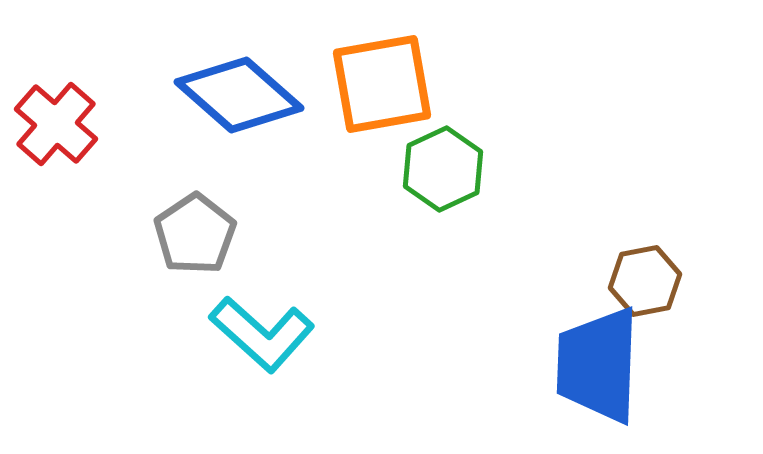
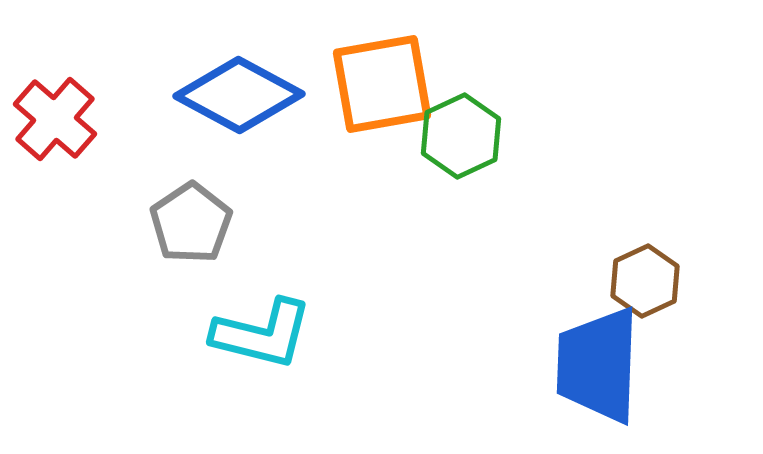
blue diamond: rotated 13 degrees counterclockwise
red cross: moved 1 px left, 5 px up
green hexagon: moved 18 px right, 33 px up
gray pentagon: moved 4 px left, 11 px up
brown hexagon: rotated 14 degrees counterclockwise
cyan L-shape: rotated 28 degrees counterclockwise
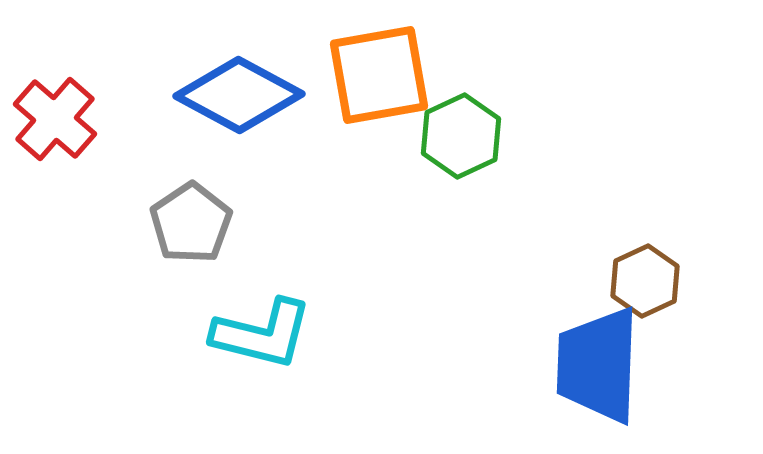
orange square: moved 3 px left, 9 px up
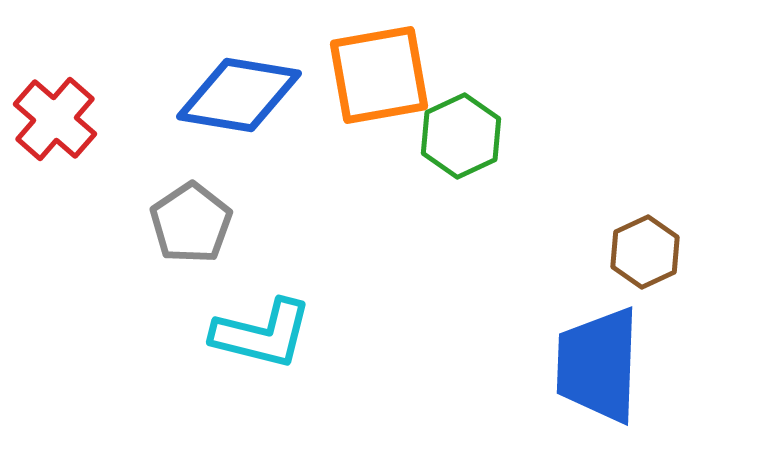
blue diamond: rotated 19 degrees counterclockwise
brown hexagon: moved 29 px up
